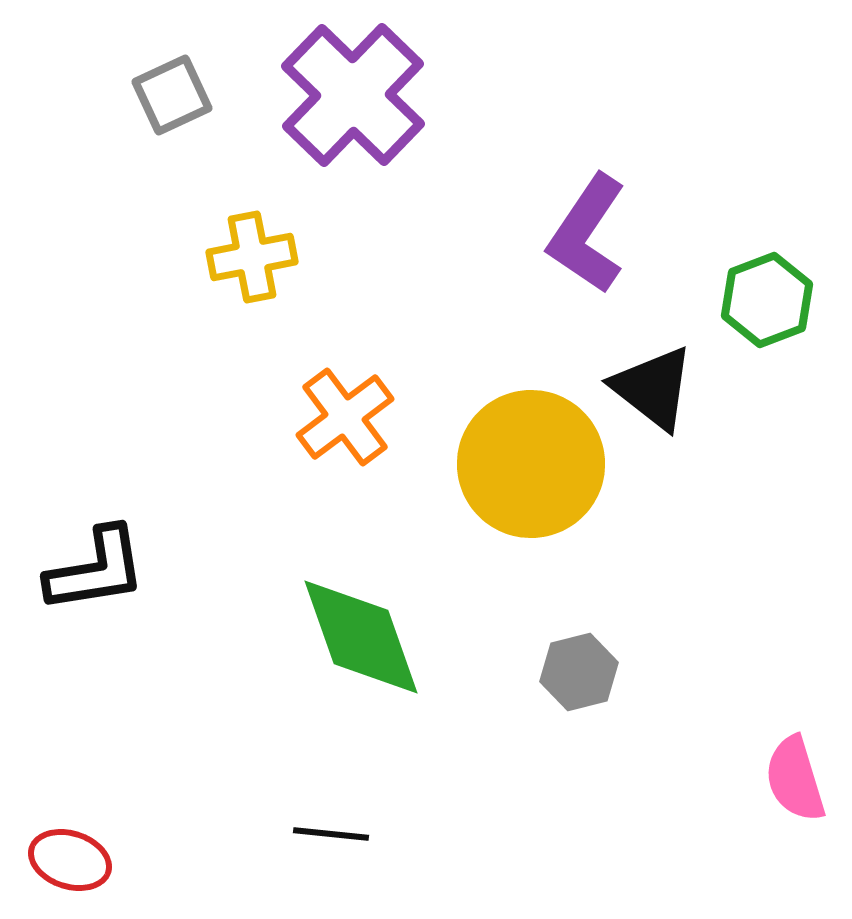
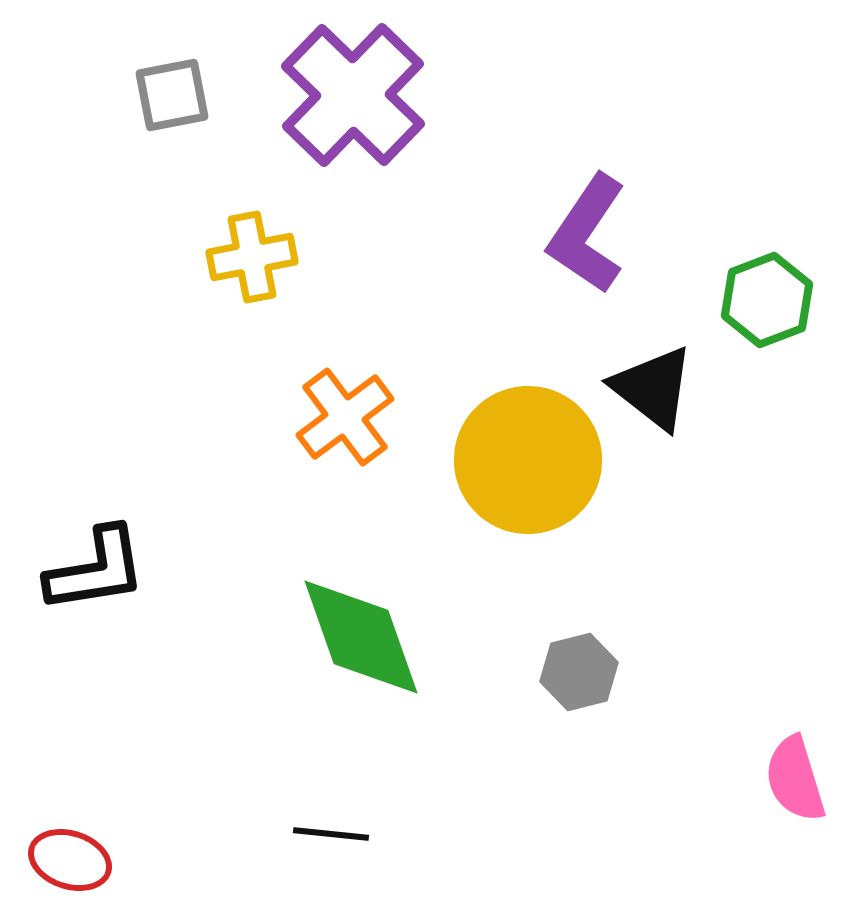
gray square: rotated 14 degrees clockwise
yellow circle: moved 3 px left, 4 px up
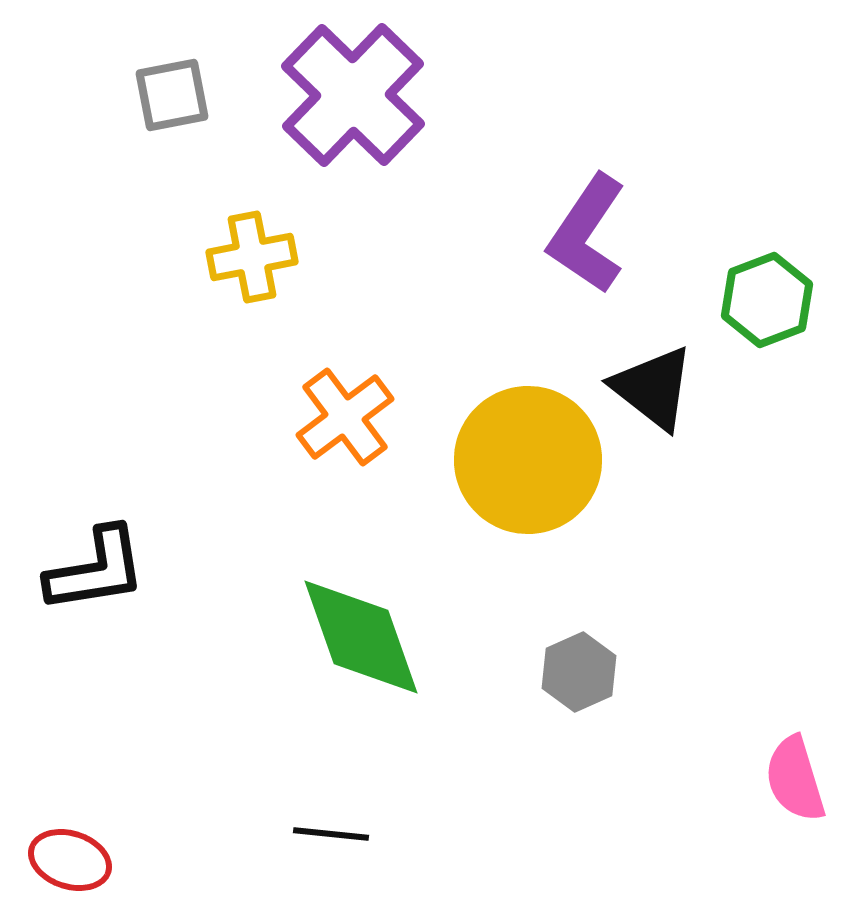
gray hexagon: rotated 10 degrees counterclockwise
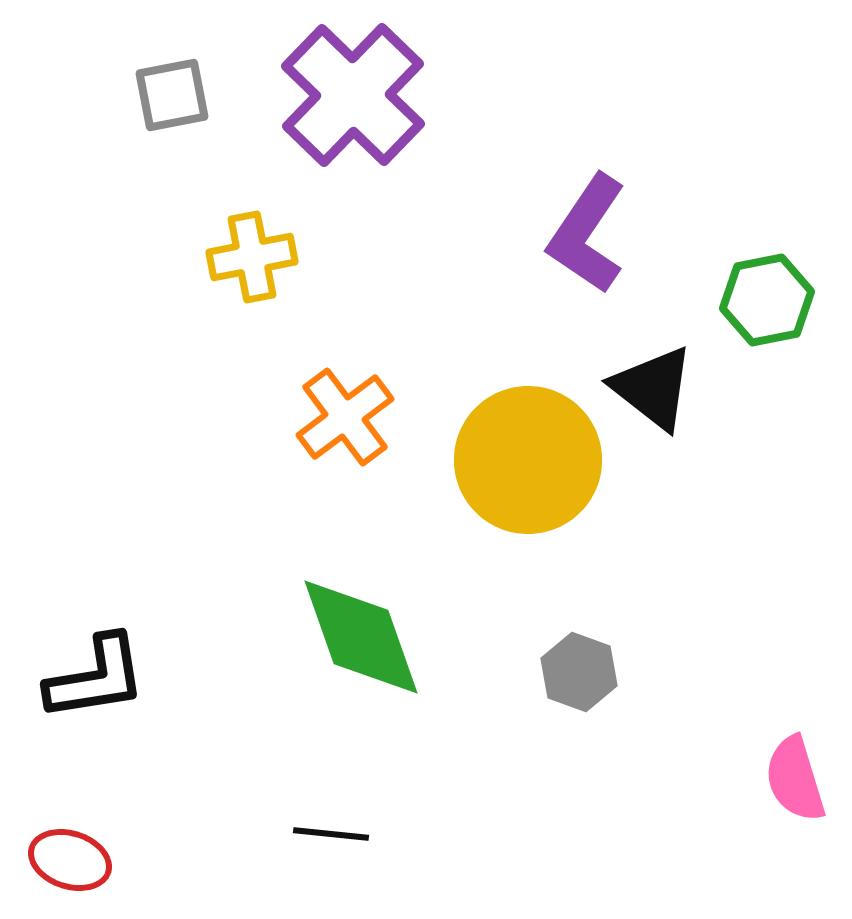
green hexagon: rotated 10 degrees clockwise
black L-shape: moved 108 px down
gray hexagon: rotated 16 degrees counterclockwise
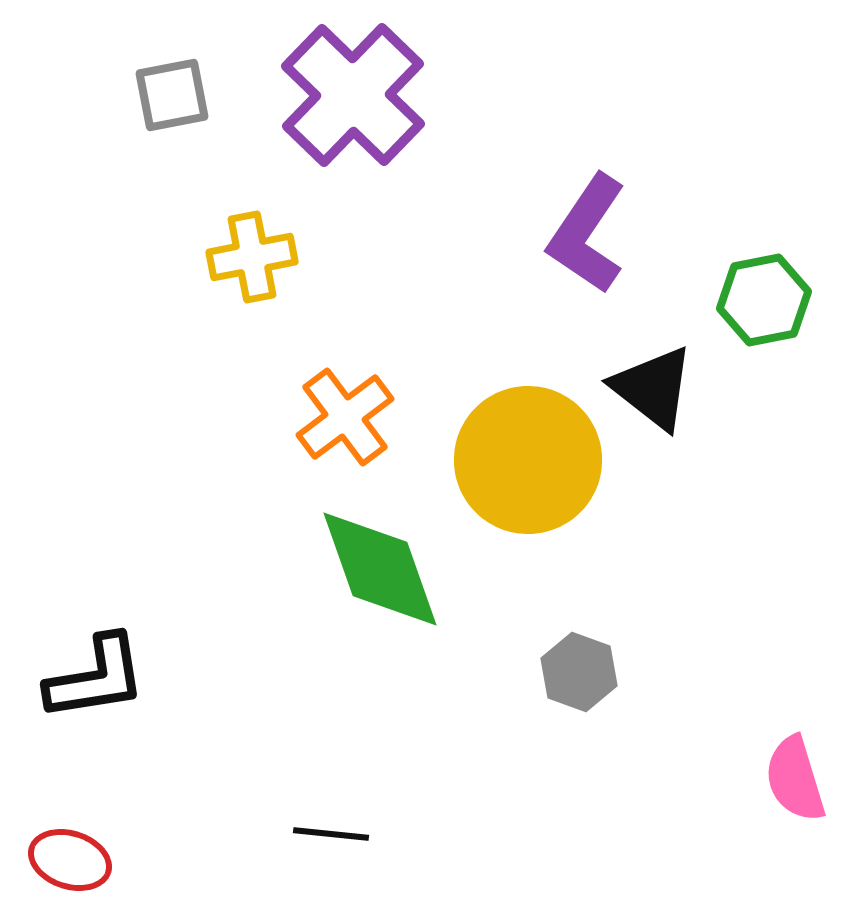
green hexagon: moved 3 px left
green diamond: moved 19 px right, 68 px up
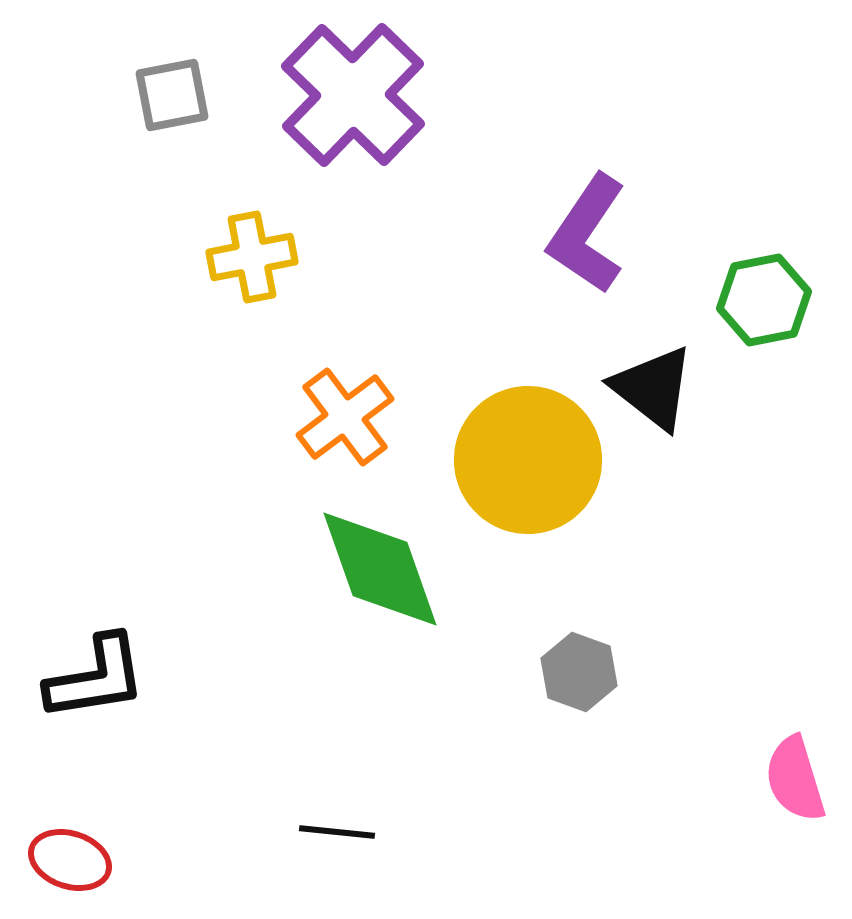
black line: moved 6 px right, 2 px up
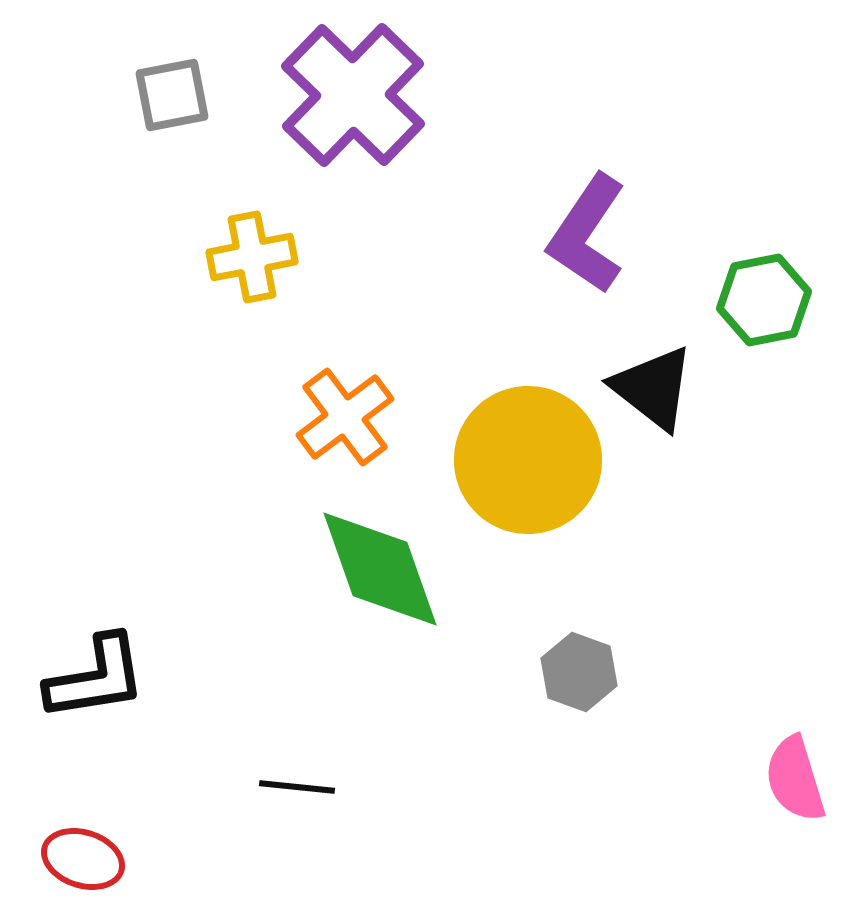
black line: moved 40 px left, 45 px up
red ellipse: moved 13 px right, 1 px up
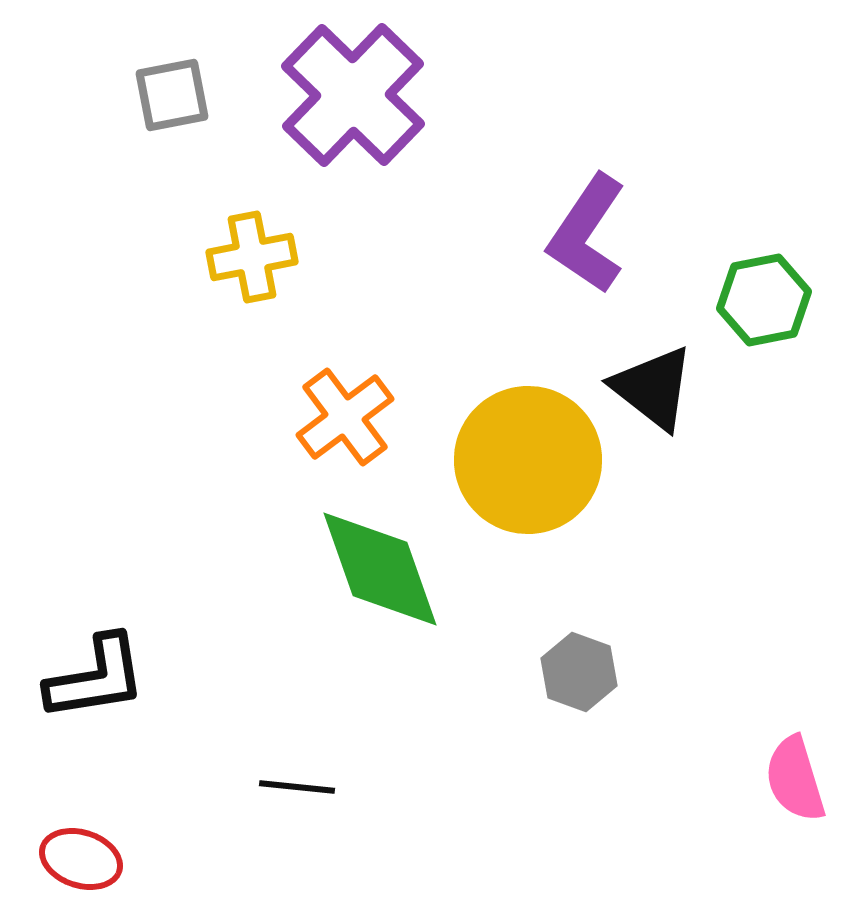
red ellipse: moved 2 px left
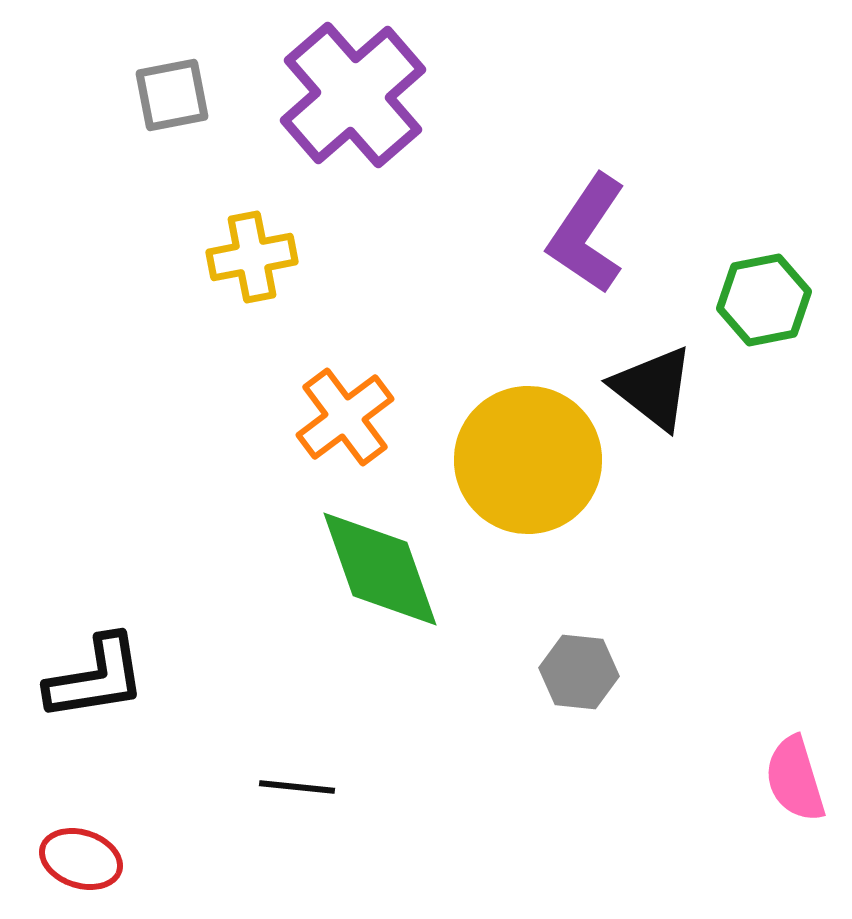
purple cross: rotated 5 degrees clockwise
gray hexagon: rotated 14 degrees counterclockwise
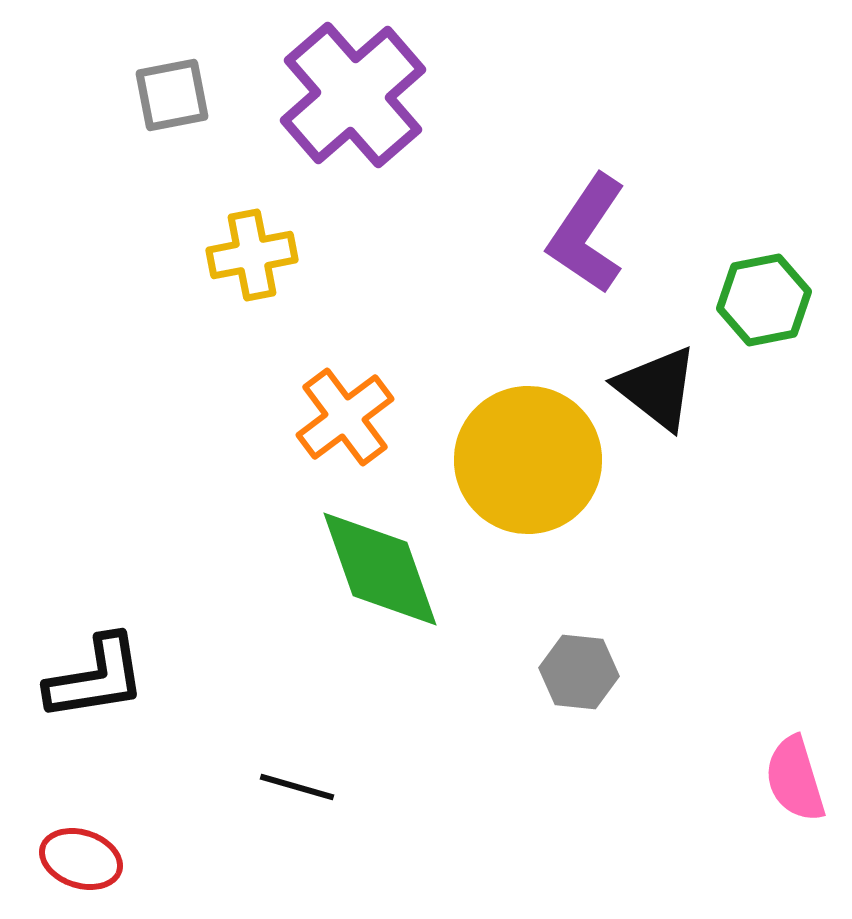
yellow cross: moved 2 px up
black triangle: moved 4 px right
black line: rotated 10 degrees clockwise
